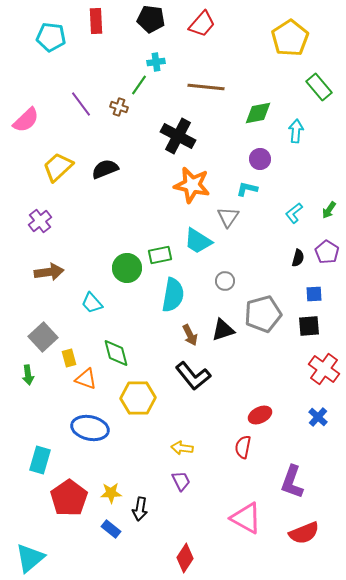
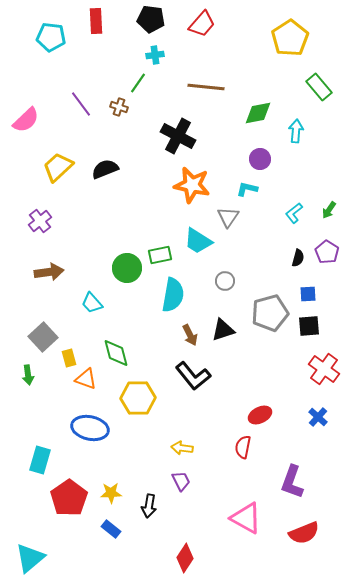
cyan cross at (156, 62): moved 1 px left, 7 px up
green line at (139, 85): moved 1 px left, 2 px up
blue square at (314, 294): moved 6 px left
gray pentagon at (263, 314): moved 7 px right, 1 px up
black arrow at (140, 509): moved 9 px right, 3 px up
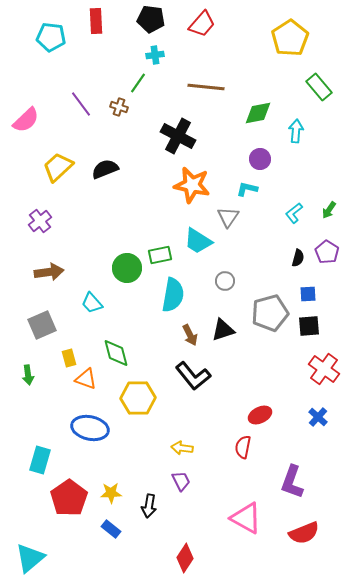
gray square at (43, 337): moved 1 px left, 12 px up; rotated 20 degrees clockwise
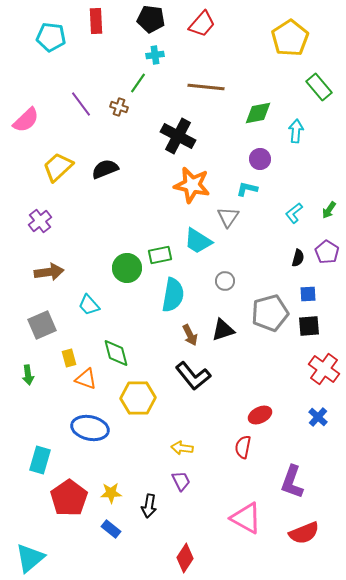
cyan trapezoid at (92, 303): moved 3 px left, 2 px down
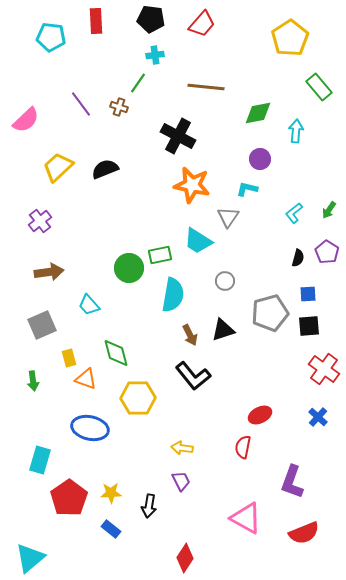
green circle at (127, 268): moved 2 px right
green arrow at (28, 375): moved 5 px right, 6 px down
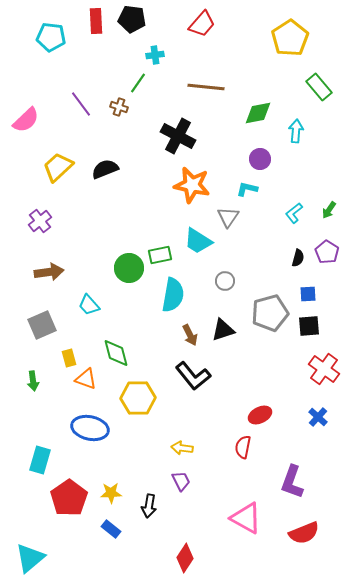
black pentagon at (151, 19): moved 19 px left
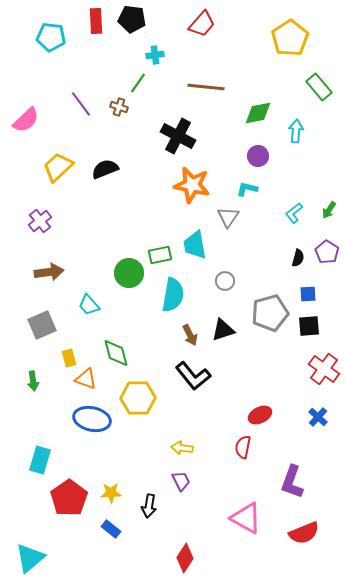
purple circle at (260, 159): moved 2 px left, 3 px up
cyan trapezoid at (198, 241): moved 3 px left, 4 px down; rotated 48 degrees clockwise
green circle at (129, 268): moved 5 px down
blue ellipse at (90, 428): moved 2 px right, 9 px up
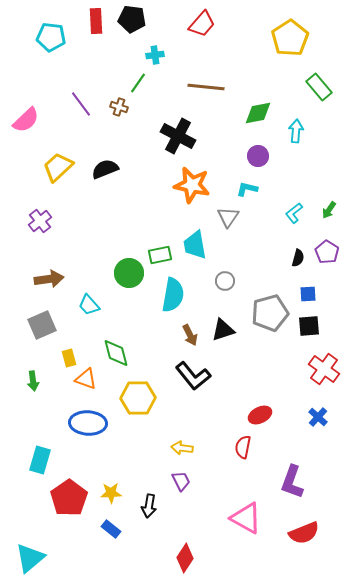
brown arrow at (49, 272): moved 7 px down
blue ellipse at (92, 419): moved 4 px left, 4 px down; rotated 9 degrees counterclockwise
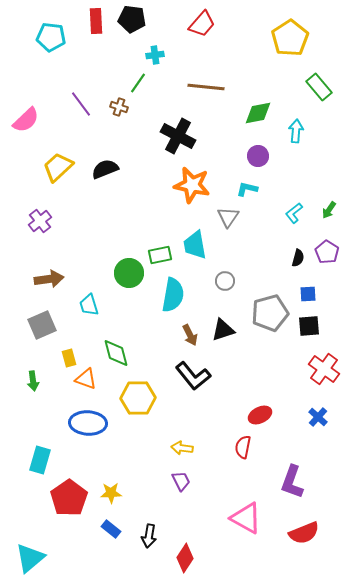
cyan trapezoid at (89, 305): rotated 25 degrees clockwise
black arrow at (149, 506): moved 30 px down
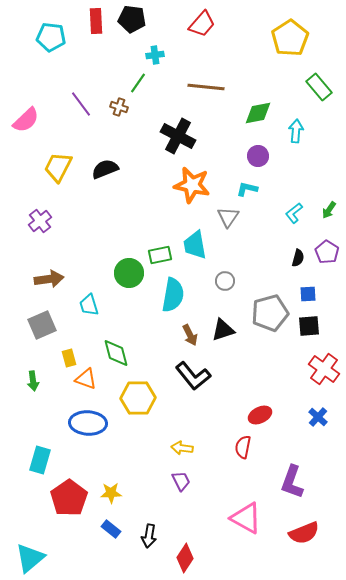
yellow trapezoid at (58, 167): rotated 20 degrees counterclockwise
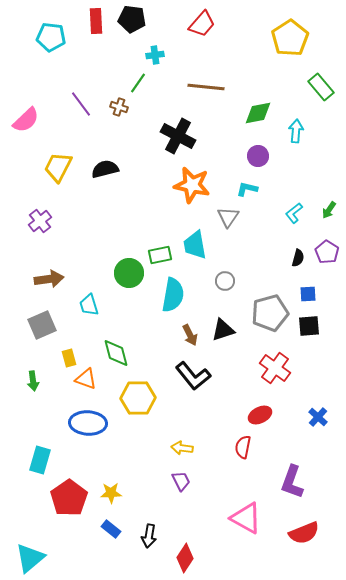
green rectangle at (319, 87): moved 2 px right
black semicircle at (105, 169): rotated 8 degrees clockwise
red cross at (324, 369): moved 49 px left, 1 px up
